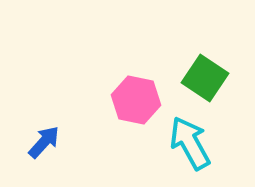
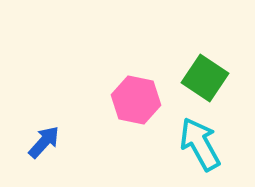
cyan arrow: moved 10 px right, 1 px down
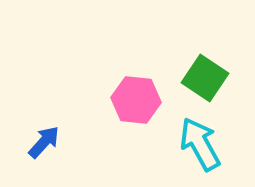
pink hexagon: rotated 6 degrees counterclockwise
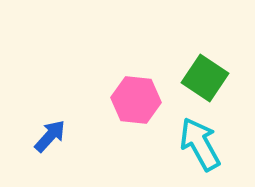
blue arrow: moved 6 px right, 6 px up
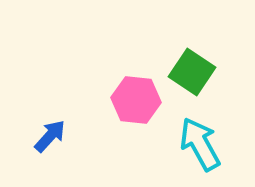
green square: moved 13 px left, 6 px up
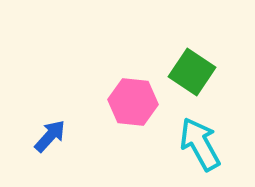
pink hexagon: moved 3 px left, 2 px down
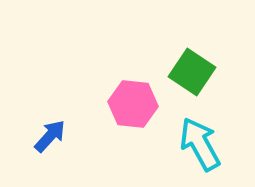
pink hexagon: moved 2 px down
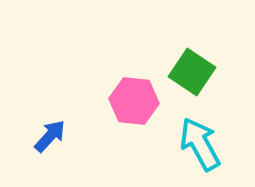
pink hexagon: moved 1 px right, 3 px up
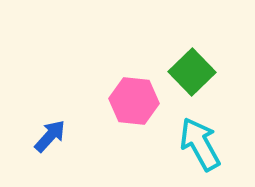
green square: rotated 12 degrees clockwise
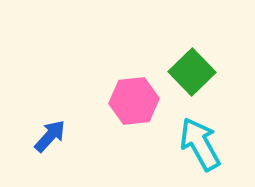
pink hexagon: rotated 12 degrees counterclockwise
